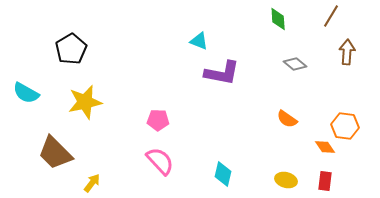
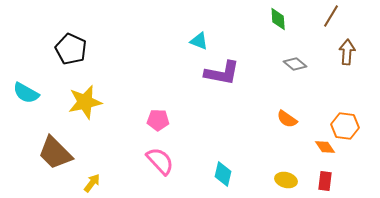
black pentagon: rotated 16 degrees counterclockwise
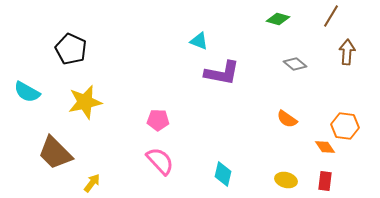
green diamond: rotated 70 degrees counterclockwise
cyan semicircle: moved 1 px right, 1 px up
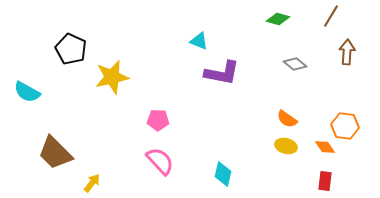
yellow star: moved 27 px right, 25 px up
yellow ellipse: moved 34 px up
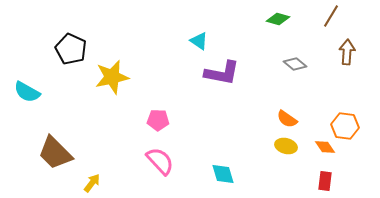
cyan triangle: rotated 12 degrees clockwise
cyan diamond: rotated 30 degrees counterclockwise
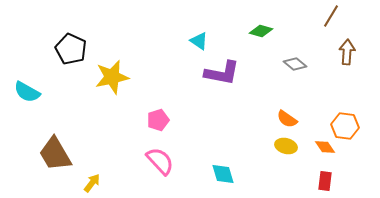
green diamond: moved 17 px left, 12 px down
pink pentagon: rotated 20 degrees counterclockwise
brown trapezoid: moved 1 px down; rotated 15 degrees clockwise
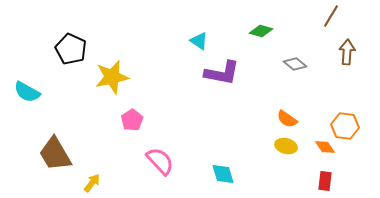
pink pentagon: moved 26 px left; rotated 15 degrees counterclockwise
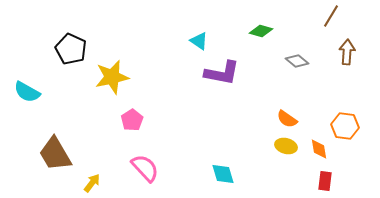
gray diamond: moved 2 px right, 3 px up
orange diamond: moved 6 px left, 2 px down; rotated 25 degrees clockwise
pink semicircle: moved 15 px left, 7 px down
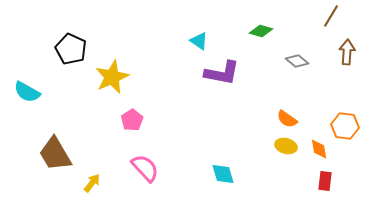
yellow star: rotated 12 degrees counterclockwise
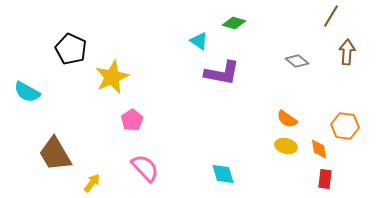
green diamond: moved 27 px left, 8 px up
red rectangle: moved 2 px up
